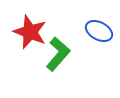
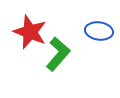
blue ellipse: rotated 20 degrees counterclockwise
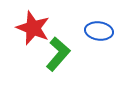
red star: moved 3 px right, 4 px up
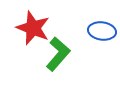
blue ellipse: moved 3 px right
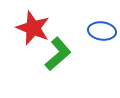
green L-shape: rotated 8 degrees clockwise
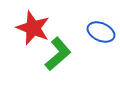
blue ellipse: moved 1 px left, 1 px down; rotated 16 degrees clockwise
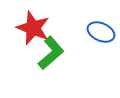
green L-shape: moved 7 px left, 1 px up
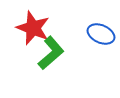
blue ellipse: moved 2 px down
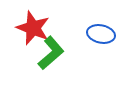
blue ellipse: rotated 12 degrees counterclockwise
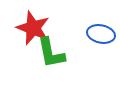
green L-shape: rotated 120 degrees clockwise
